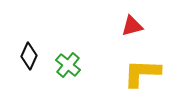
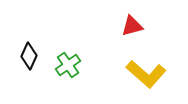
green cross: rotated 15 degrees clockwise
yellow L-shape: moved 4 px right, 1 px down; rotated 141 degrees counterclockwise
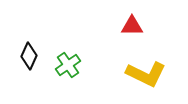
red triangle: rotated 15 degrees clockwise
yellow L-shape: rotated 15 degrees counterclockwise
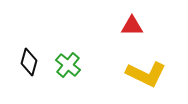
black diamond: moved 6 px down; rotated 8 degrees counterclockwise
green cross: rotated 15 degrees counterclockwise
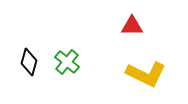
green cross: moved 1 px left, 3 px up
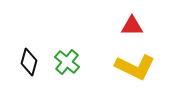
yellow L-shape: moved 11 px left, 7 px up
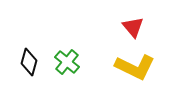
red triangle: moved 1 px right, 1 px down; rotated 50 degrees clockwise
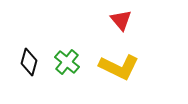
red triangle: moved 12 px left, 7 px up
yellow L-shape: moved 16 px left
